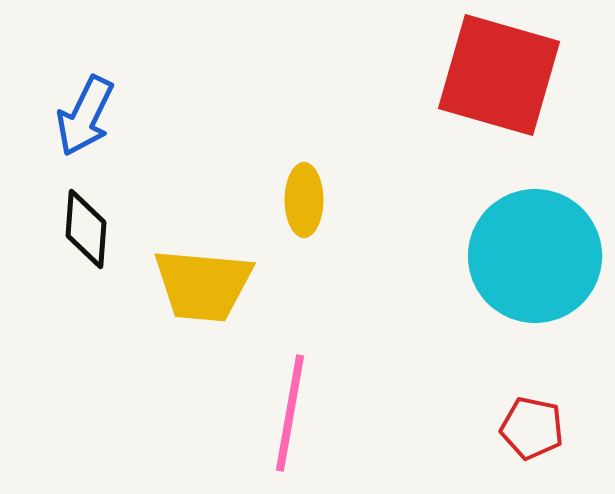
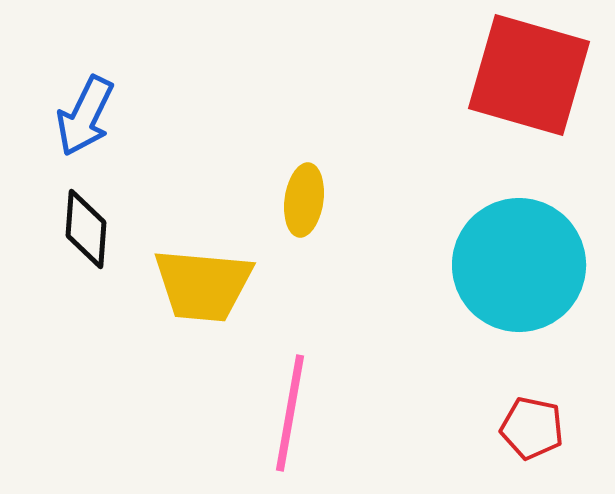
red square: moved 30 px right
yellow ellipse: rotated 8 degrees clockwise
cyan circle: moved 16 px left, 9 px down
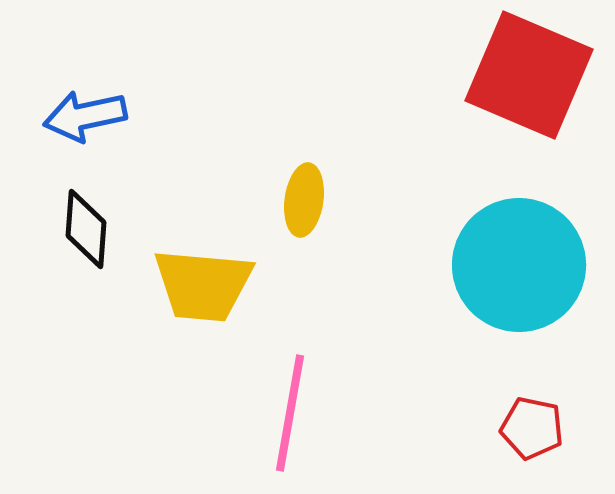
red square: rotated 7 degrees clockwise
blue arrow: rotated 52 degrees clockwise
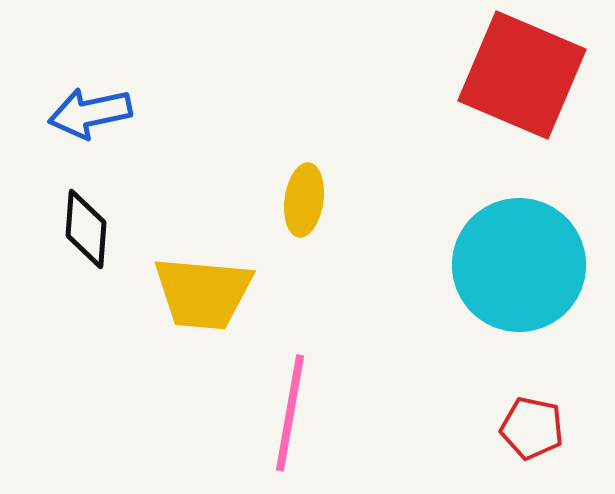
red square: moved 7 px left
blue arrow: moved 5 px right, 3 px up
yellow trapezoid: moved 8 px down
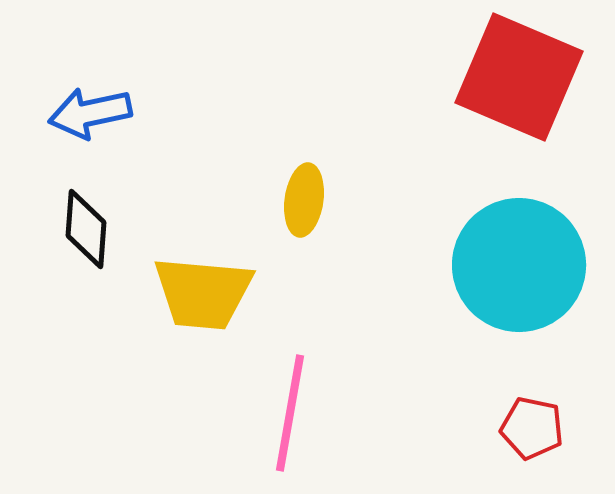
red square: moved 3 px left, 2 px down
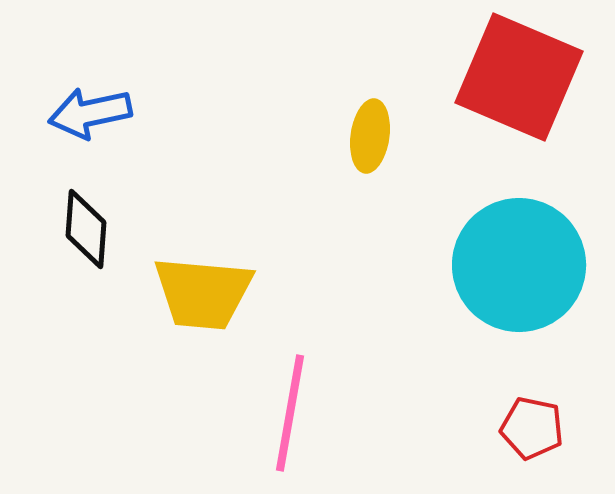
yellow ellipse: moved 66 px right, 64 px up
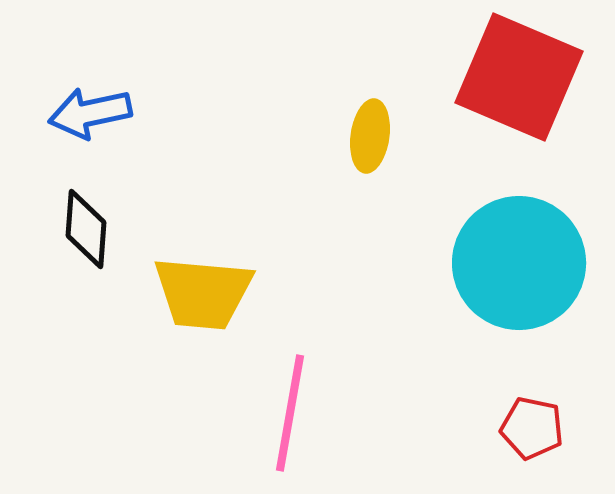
cyan circle: moved 2 px up
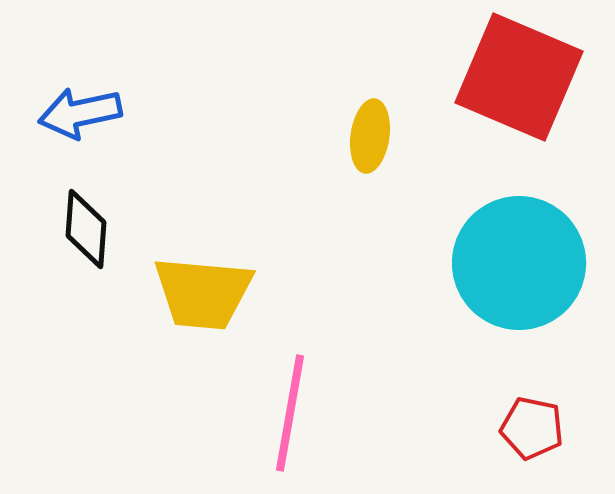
blue arrow: moved 10 px left
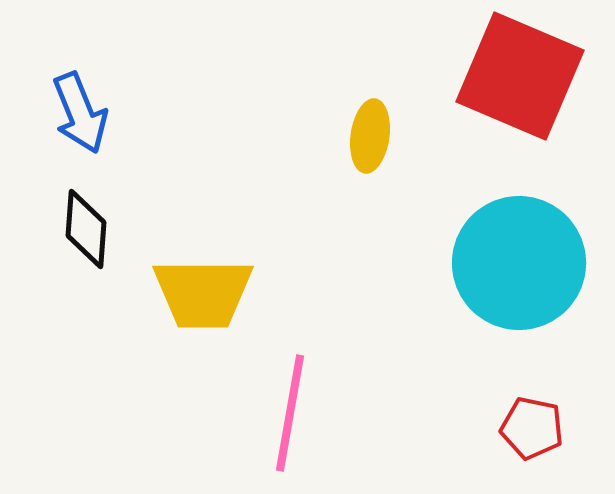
red square: moved 1 px right, 1 px up
blue arrow: rotated 100 degrees counterclockwise
yellow trapezoid: rotated 5 degrees counterclockwise
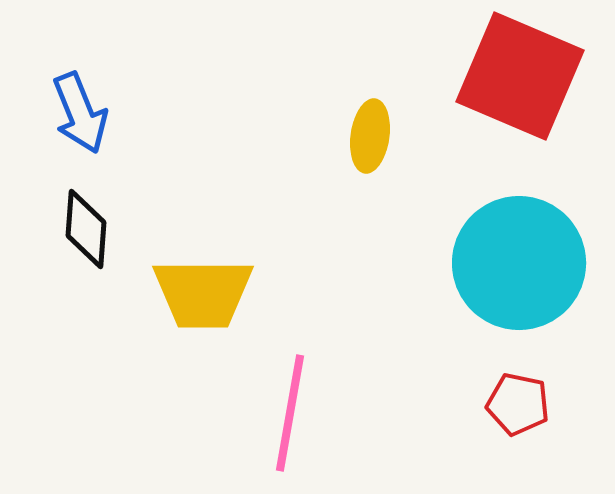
red pentagon: moved 14 px left, 24 px up
